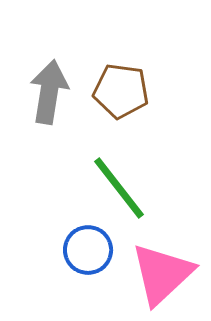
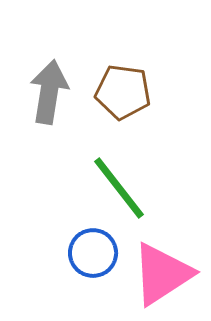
brown pentagon: moved 2 px right, 1 px down
blue circle: moved 5 px right, 3 px down
pink triangle: rotated 10 degrees clockwise
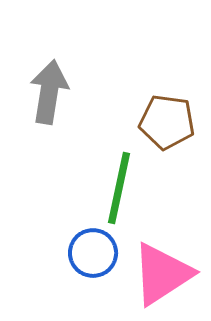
brown pentagon: moved 44 px right, 30 px down
green line: rotated 50 degrees clockwise
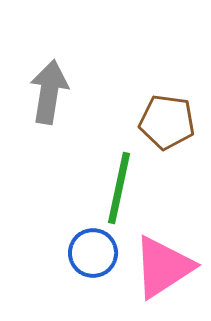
pink triangle: moved 1 px right, 7 px up
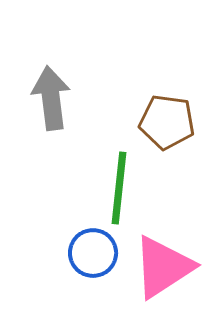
gray arrow: moved 2 px right, 6 px down; rotated 16 degrees counterclockwise
green line: rotated 6 degrees counterclockwise
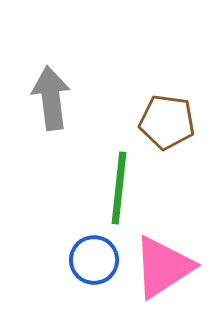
blue circle: moved 1 px right, 7 px down
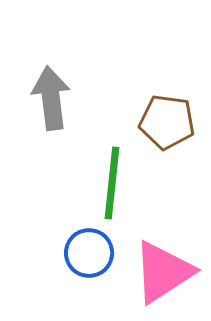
green line: moved 7 px left, 5 px up
blue circle: moved 5 px left, 7 px up
pink triangle: moved 5 px down
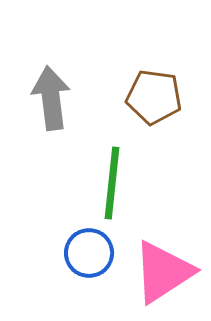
brown pentagon: moved 13 px left, 25 px up
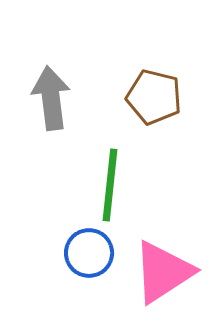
brown pentagon: rotated 6 degrees clockwise
green line: moved 2 px left, 2 px down
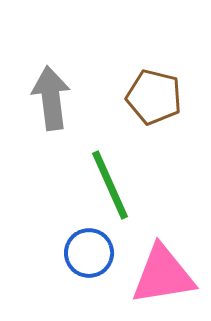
green line: rotated 30 degrees counterclockwise
pink triangle: moved 3 px down; rotated 24 degrees clockwise
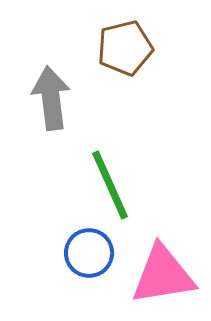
brown pentagon: moved 29 px left, 49 px up; rotated 28 degrees counterclockwise
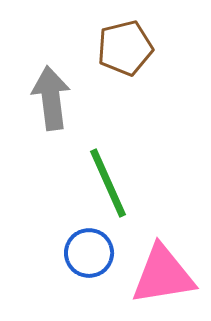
green line: moved 2 px left, 2 px up
